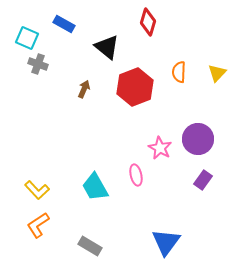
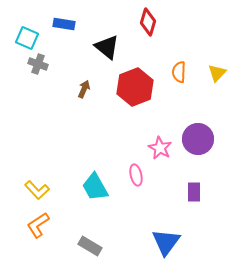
blue rectangle: rotated 20 degrees counterclockwise
purple rectangle: moved 9 px left, 12 px down; rotated 36 degrees counterclockwise
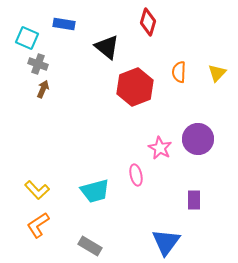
brown arrow: moved 41 px left
cyan trapezoid: moved 4 px down; rotated 76 degrees counterclockwise
purple rectangle: moved 8 px down
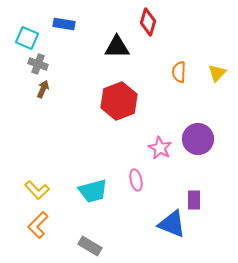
black triangle: moved 10 px right; rotated 40 degrees counterclockwise
red hexagon: moved 16 px left, 14 px down
pink ellipse: moved 5 px down
cyan trapezoid: moved 2 px left
orange L-shape: rotated 12 degrees counterclockwise
blue triangle: moved 6 px right, 18 px up; rotated 44 degrees counterclockwise
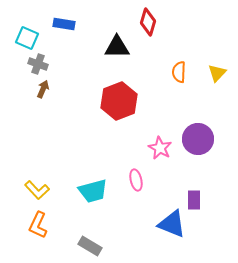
orange L-shape: rotated 20 degrees counterclockwise
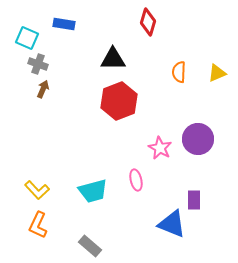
black triangle: moved 4 px left, 12 px down
yellow triangle: rotated 24 degrees clockwise
gray rectangle: rotated 10 degrees clockwise
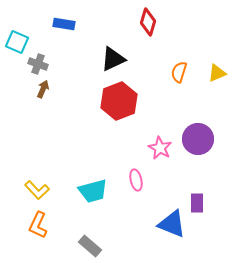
cyan square: moved 10 px left, 4 px down
black triangle: rotated 24 degrees counterclockwise
orange semicircle: rotated 15 degrees clockwise
purple rectangle: moved 3 px right, 3 px down
